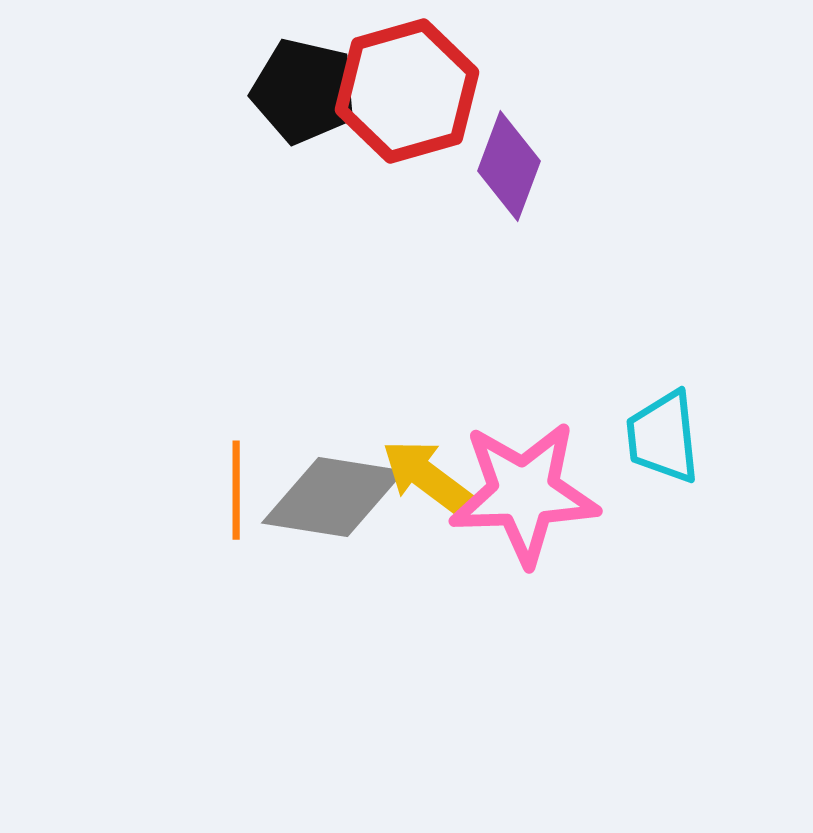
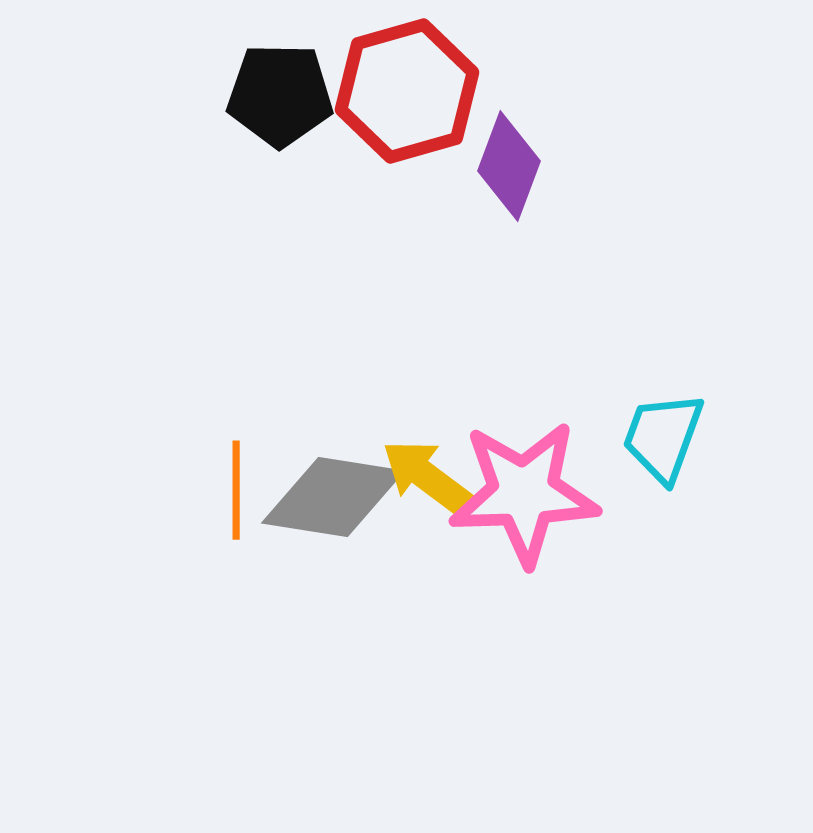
black pentagon: moved 24 px left, 4 px down; rotated 12 degrees counterclockwise
cyan trapezoid: rotated 26 degrees clockwise
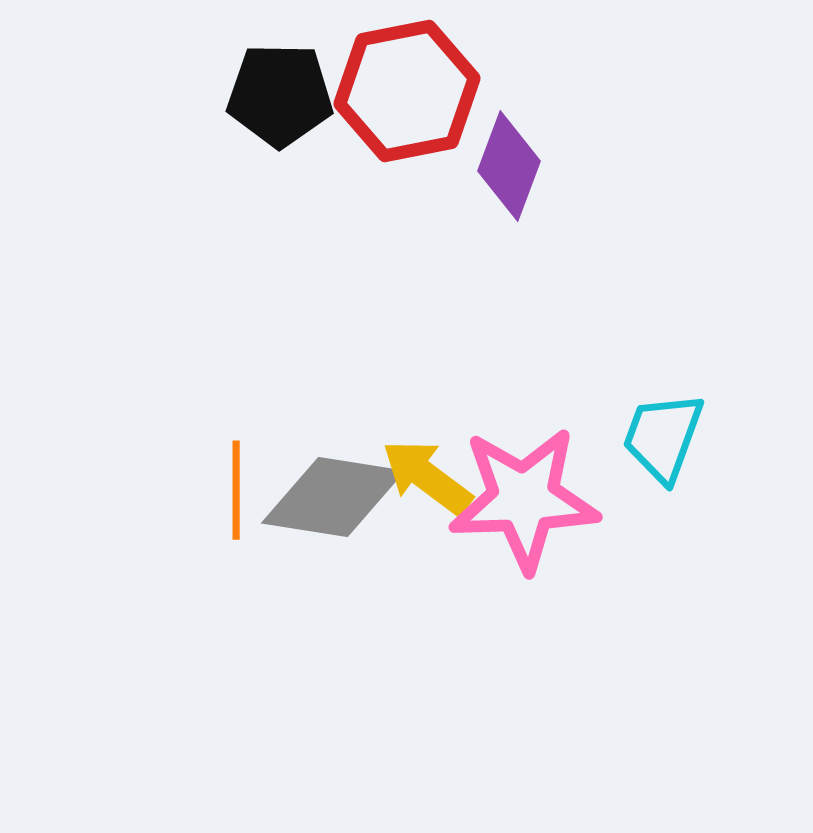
red hexagon: rotated 5 degrees clockwise
pink star: moved 6 px down
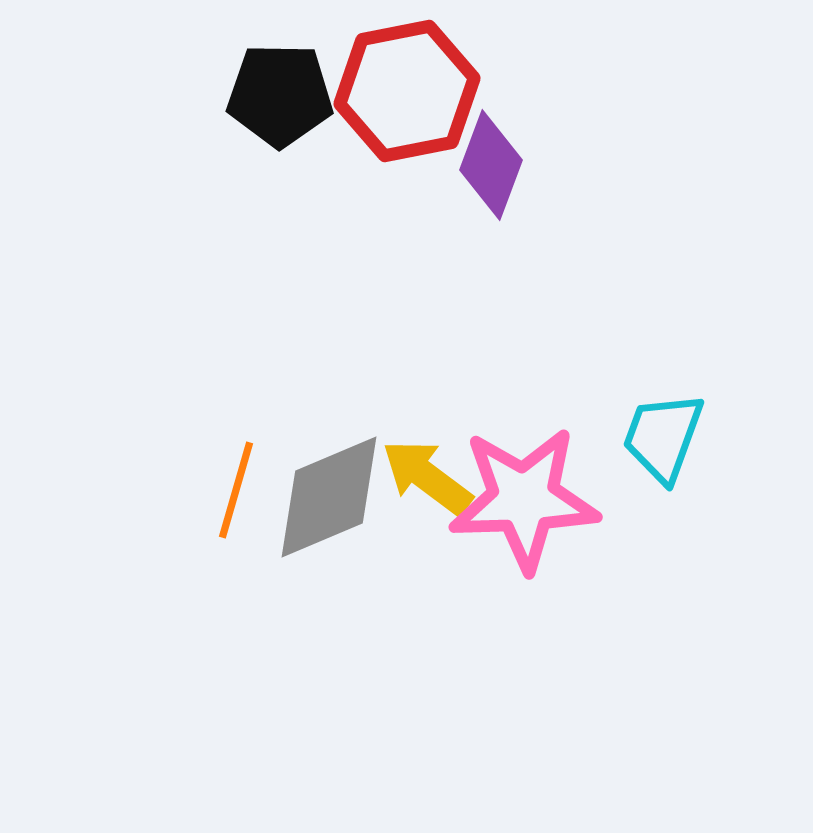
purple diamond: moved 18 px left, 1 px up
orange line: rotated 16 degrees clockwise
gray diamond: moved 4 px left; rotated 32 degrees counterclockwise
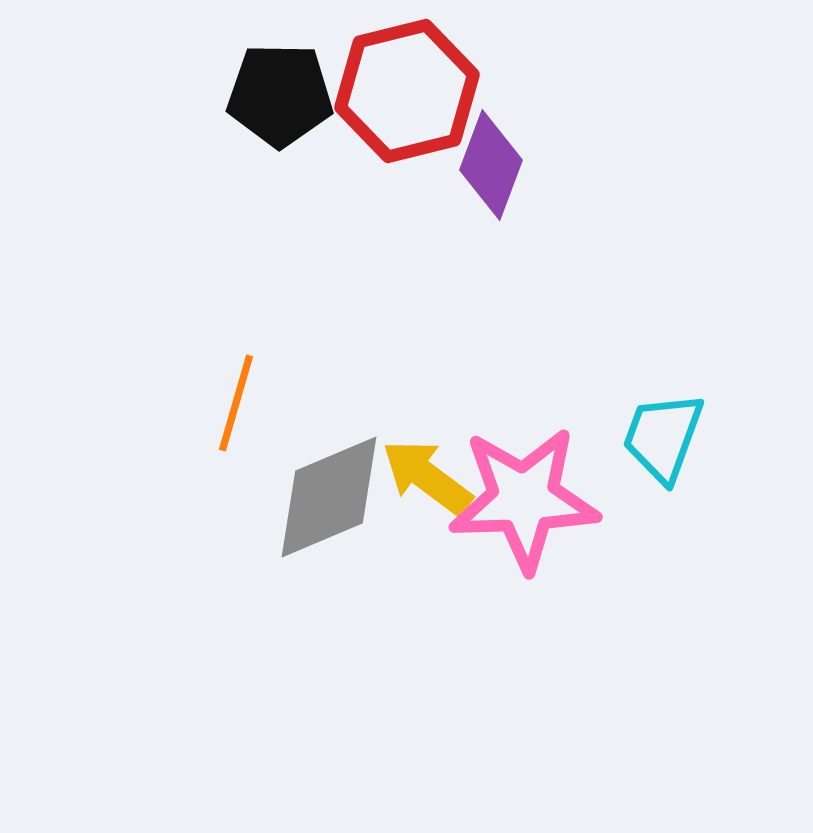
red hexagon: rotated 3 degrees counterclockwise
orange line: moved 87 px up
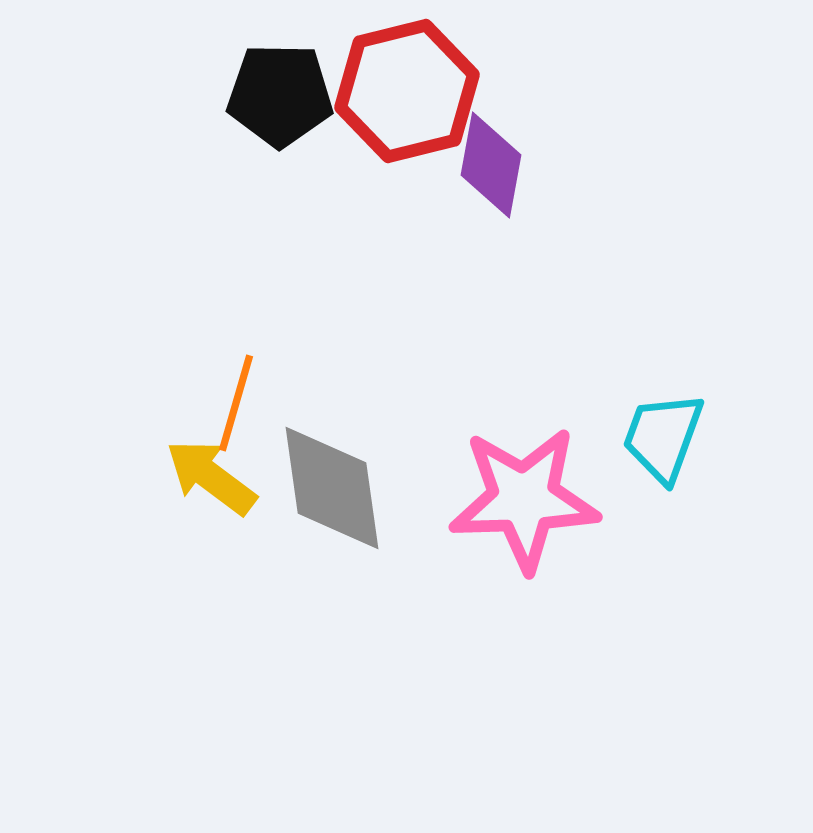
purple diamond: rotated 10 degrees counterclockwise
yellow arrow: moved 216 px left
gray diamond: moved 3 px right, 9 px up; rotated 75 degrees counterclockwise
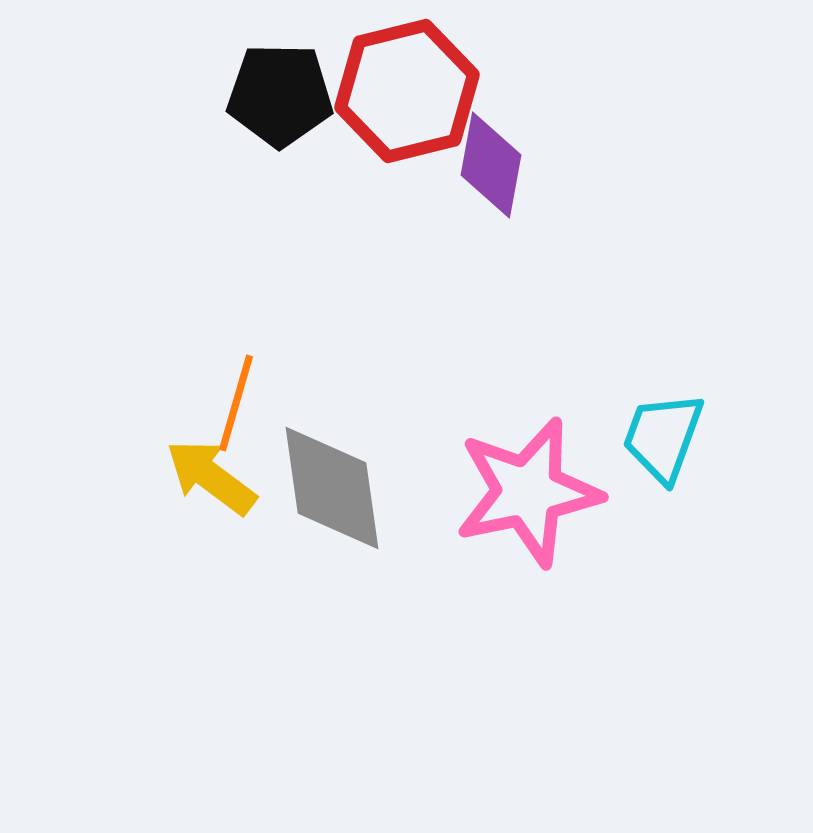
pink star: moved 4 px right, 7 px up; rotated 10 degrees counterclockwise
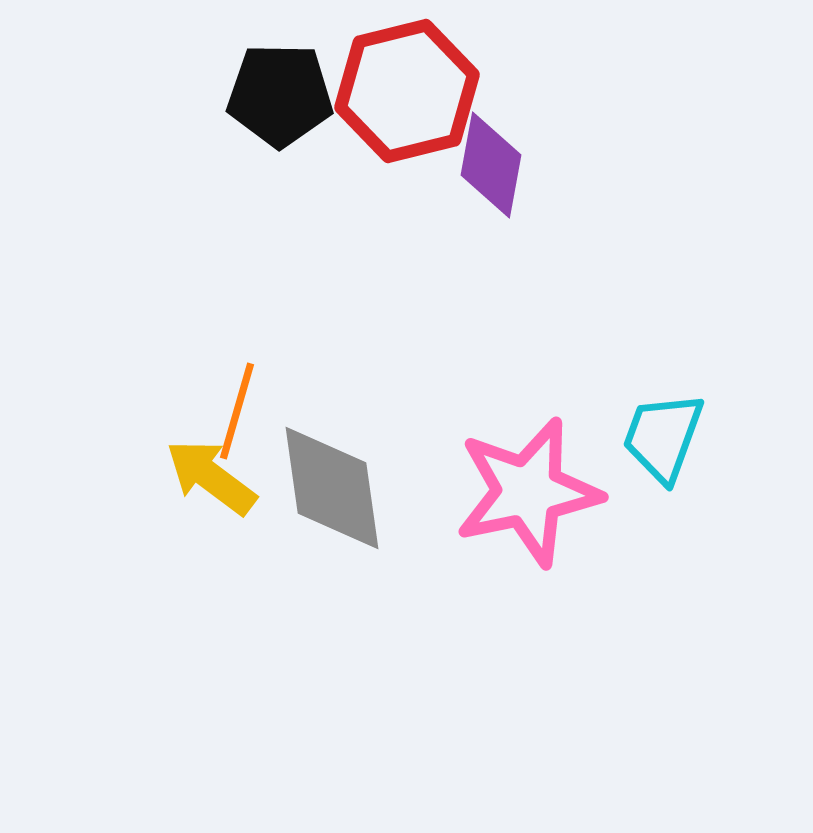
orange line: moved 1 px right, 8 px down
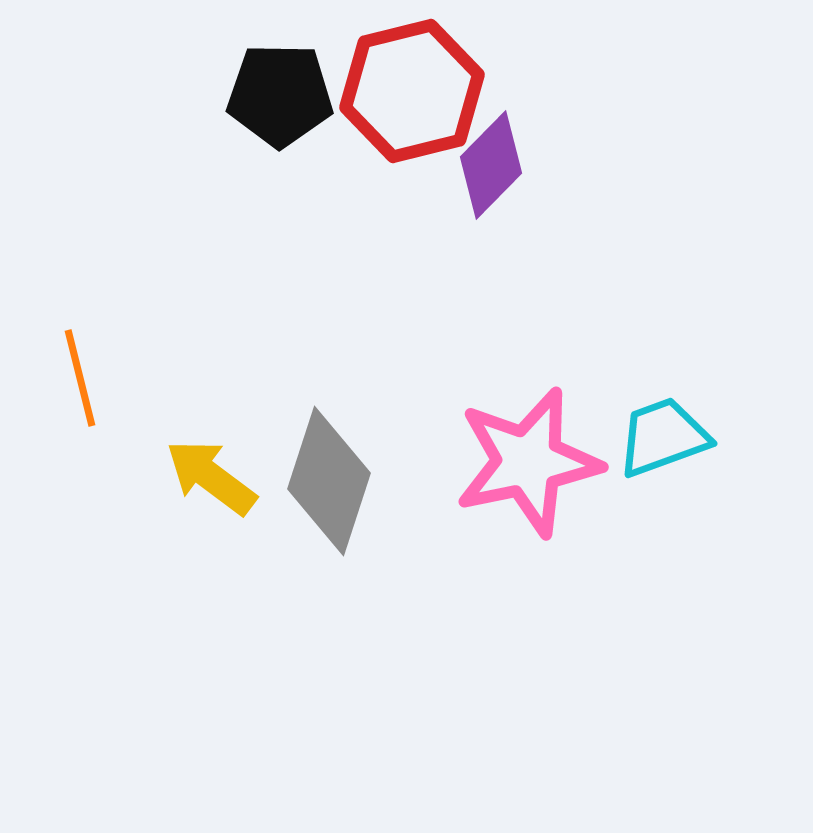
red hexagon: moved 5 px right
purple diamond: rotated 34 degrees clockwise
orange line: moved 157 px left, 33 px up; rotated 30 degrees counterclockwise
cyan trapezoid: rotated 50 degrees clockwise
gray diamond: moved 3 px left, 7 px up; rotated 26 degrees clockwise
pink star: moved 30 px up
